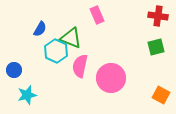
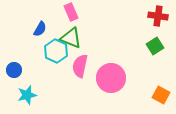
pink rectangle: moved 26 px left, 3 px up
green square: moved 1 px left, 1 px up; rotated 18 degrees counterclockwise
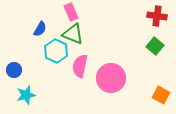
red cross: moved 1 px left
green triangle: moved 2 px right, 4 px up
green square: rotated 18 degrees counterclockwise
cyan star: moved 1 px left
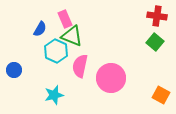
pink rectangle: moved 6 px left, 7 px down
green triangle: moved 1 px left, 2 px down
green square: moved 4 px up
cyan star: moved 28 px right
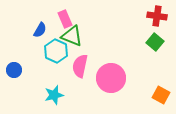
blue semicircle: moved 1 px down
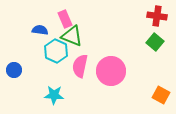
blue semicircle: rotated 112 degrees counterclockwise
pink circle: moved 7 px up
cyan star: rotated 18 degrees clockwise
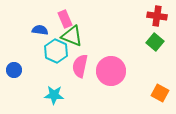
orange square: moved 1 px left, 2 px up
